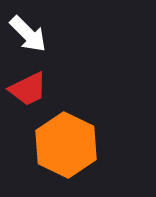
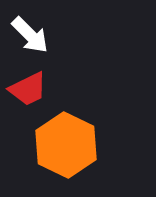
white arrow: moved 2 px right, 1 px down
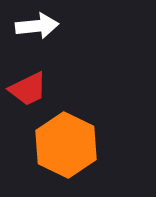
white arrow: moved 7 px right, 9 px up; rotated 51 degrees counterclockwise
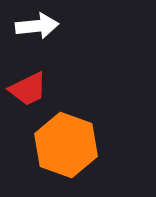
orange hexagon: rotated 6 degrees counterclockwise
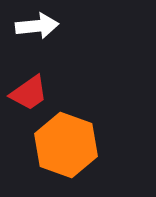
red trapezoid: moved 1 px right, 4 px down; rotated 9 degrees counterclockwise
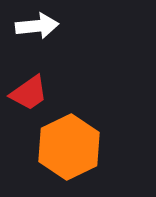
orange hexagon: moved 3 px right, 2 px down; rotated 14 degrees clockwise
